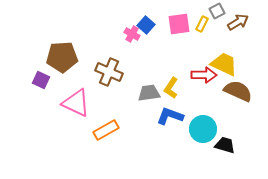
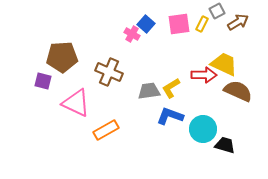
blue square: moved 1 px up
purple square: moved 2 px right, 1 px down; rotated 12 degrees counterclockwise
yellow L-shape: rotated 25 degrees clockwise
gray trapezoid: moved 2 px up
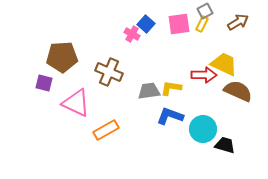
gray square: moved 12 px left
purple square: moved 1 px right, 2 px down
yellow L-shape: rotated 40 degrees clockwise
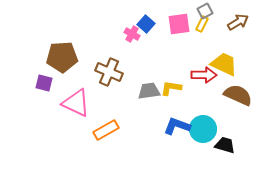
brown semicircle: moved 4 px down
blue L-shape: moved 7 px right, 10 px down
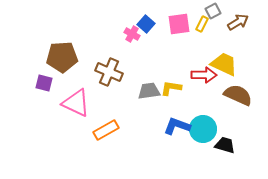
gray square: moved 8 px right
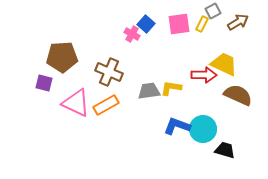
orange rectangle: moved 25 px up
black trapezoid: moved 5 px down
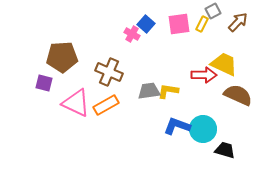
brown arrow: rotated 15 degrees counterclockwise
yellow L-shape: moved 3 px left, 3 px down
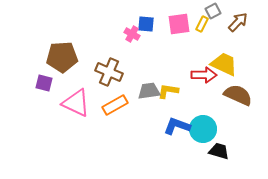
blue square: rotated 36 degrees counterclockwise
orange rectangle: moved 9 px right
black trapezoid: moved 6 px left, 1 px down
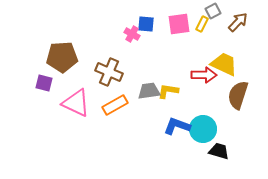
brown semicircle: rotated 96 degrees counterclockwise
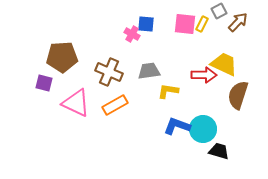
gray square: moved 6 px right
pink square: moved 6 px right; rotated 15 degrees clockwise
gray trapezoid: moved 20 px up
